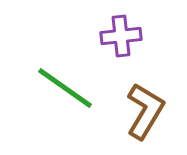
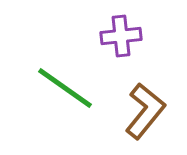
brown L-shape: rotated 8 degrees clockwise
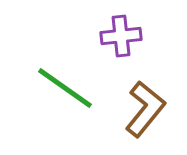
brown L-shape: moved 2 px up
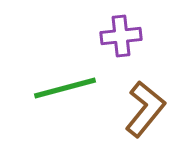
green line: rotated 50 degrees counterclockwise
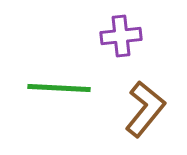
green line: moved 6 px left; rotated 18 degrees clockwise
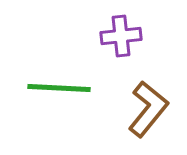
brown L-shape: moved 3 px right
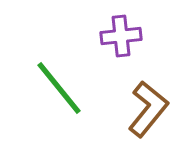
green line: rotated 48 degrees clockwise
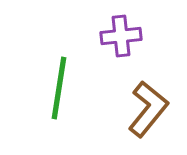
green line: rotated 48 degrees clockwise
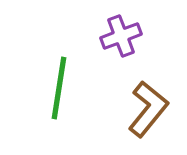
purple cross: rotated 15 degrees counterclockwise
